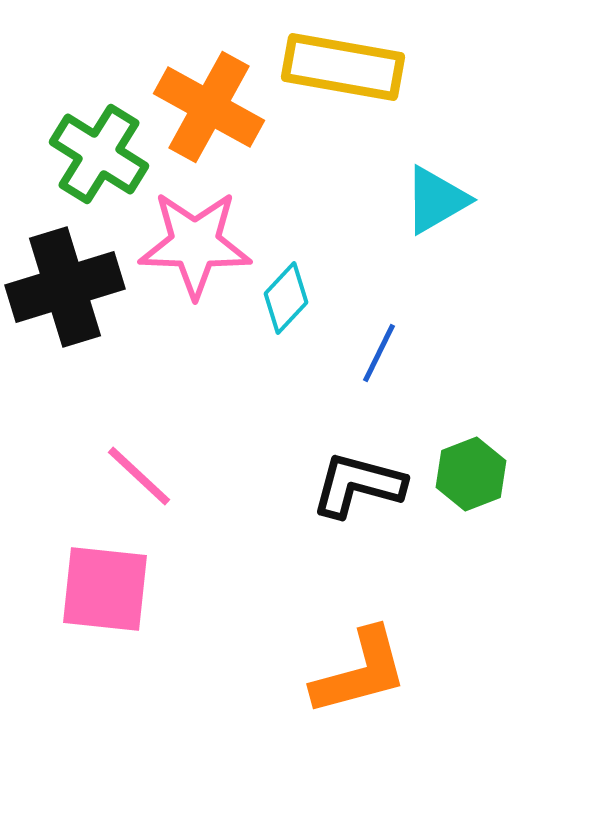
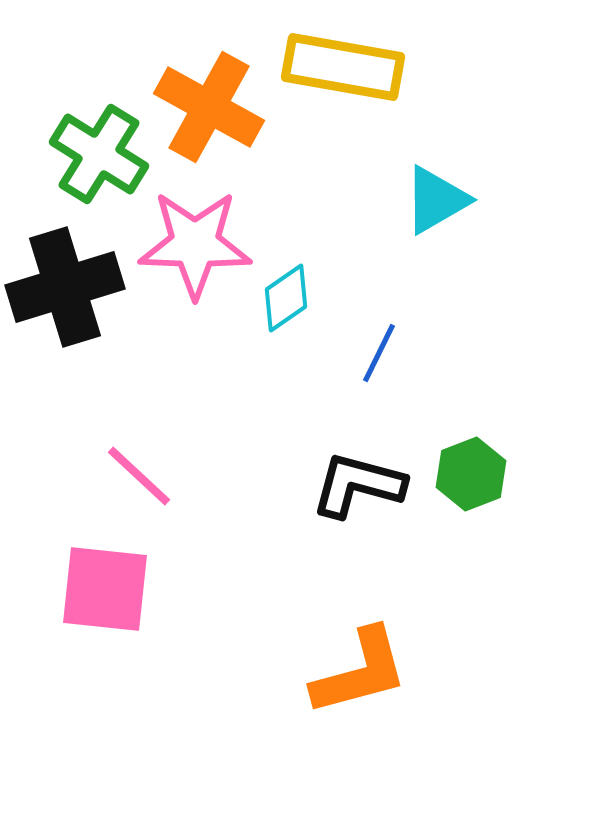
cyan diamond: rotated 12 degrees clockwise
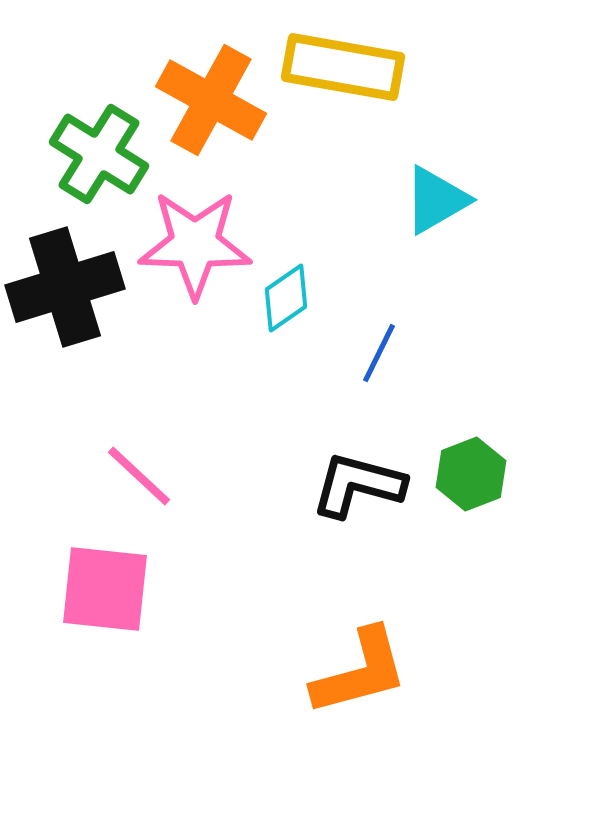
orange cross: moved 2 px right, 7 px up
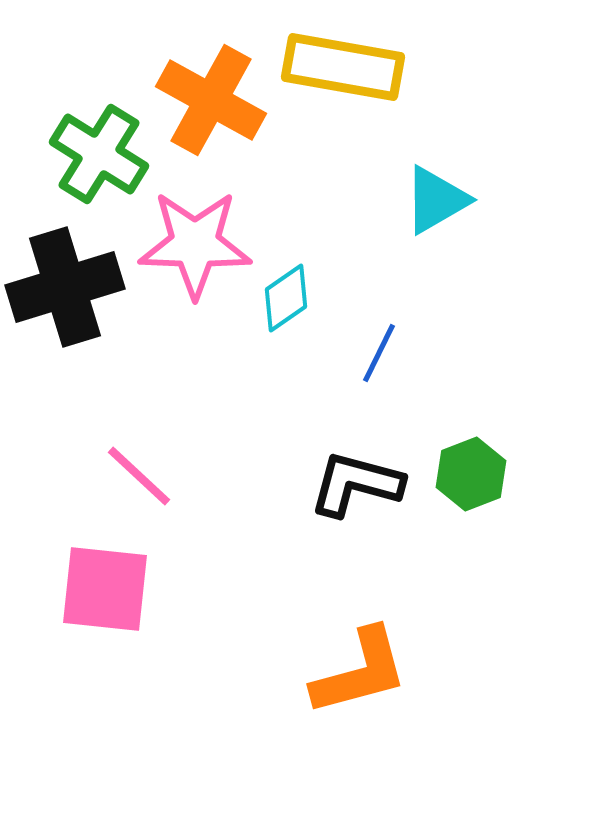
black L-shape: moved 2 px left, 1 px up
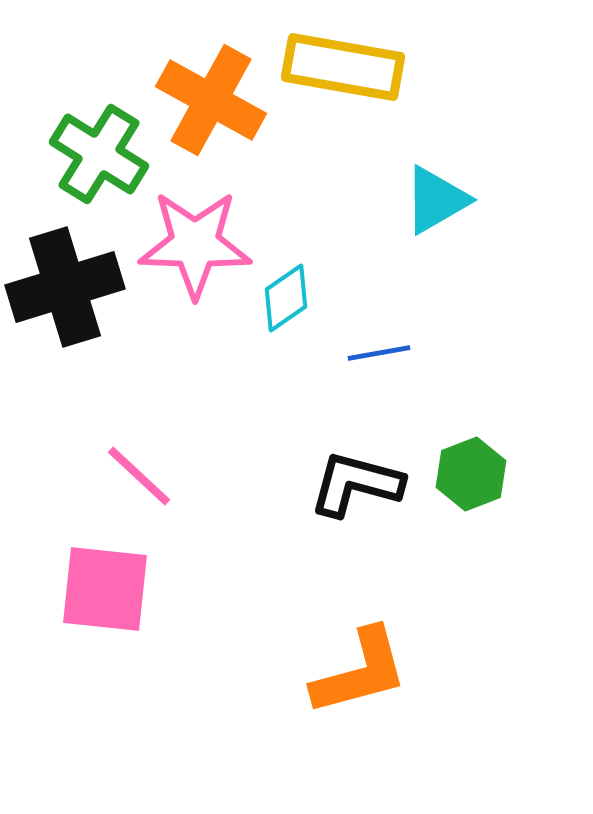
blue line: rotated 54 degrees clockwise
